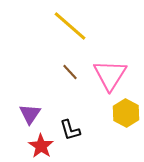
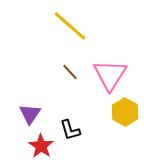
yellow hexagon: moved 1 px left, 1 px up
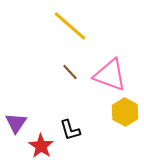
pink triangle: rotated 42 degrees counterclockwise
purple triangle: moved 14 px left, 9 px down
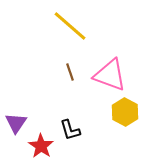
brown line: rotated 24 degrees clockwise
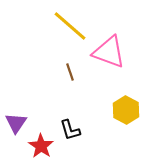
pink triangle: moved 1 px left, 23 px up
yellow hexagon: moved 1 px right, 2 px up
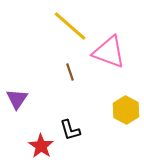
purple triangle: moved 1 px right, 24 px up
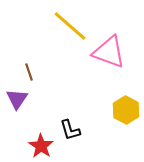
brown line: moved 41 px left
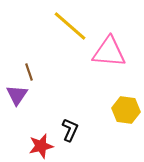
pink triangle: rotated 15 degrees counterclockwise
purple triangle: moved 4 px up
yellow hexagon: rotated 20 degrees counterclockwise
black L-shape: rotated 140 degrees counterclockwise
red star: rotated 25 degrees clockwise
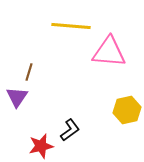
yellow line: moved 1 px right; rotated 36 degrees counterclockwise
brown line: rotated 36 degrees clockwise
purple triangle: moved 2 px down
yellow hexagon: moved 1 px right; rotated 20 degrees counterclockwise
black L-shape: rotated 30 degrees clockwise
